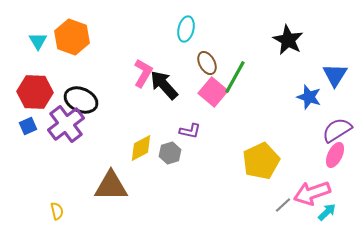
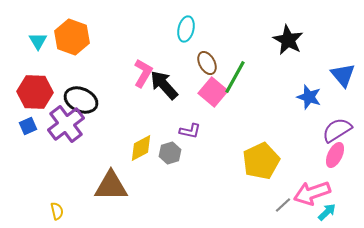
blue triangle: moved 8 px right; rotated 12 degrees counterclockwise
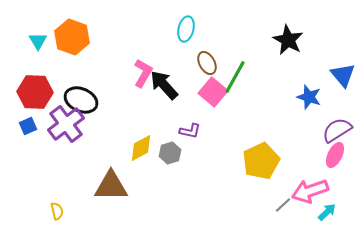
pink arrow: moved 2 px left, 2 px up
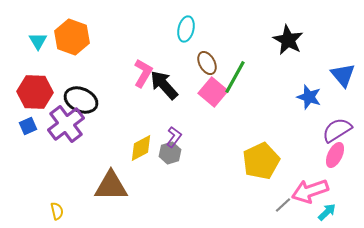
purple L-shape: moved 16 px left, 6 px down; rotated 65 degrees counterclockwise
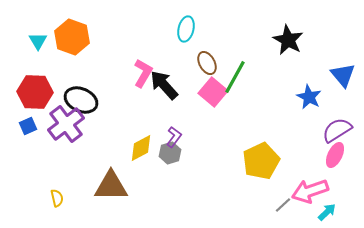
blue star: rotated 10 degrees clockwise
yellow semicircle: moved 13 px up
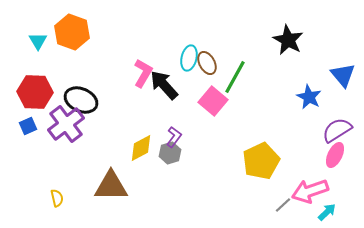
cyan ellipse: moved 3 px right, 29 px down
orange hexagon: moved 5 px up
pink square: moved 9 px down
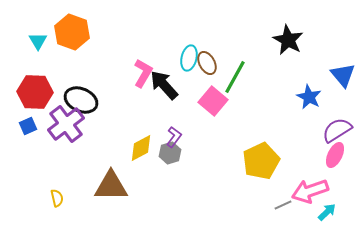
gray line: rotated 18 degrees clockwise
